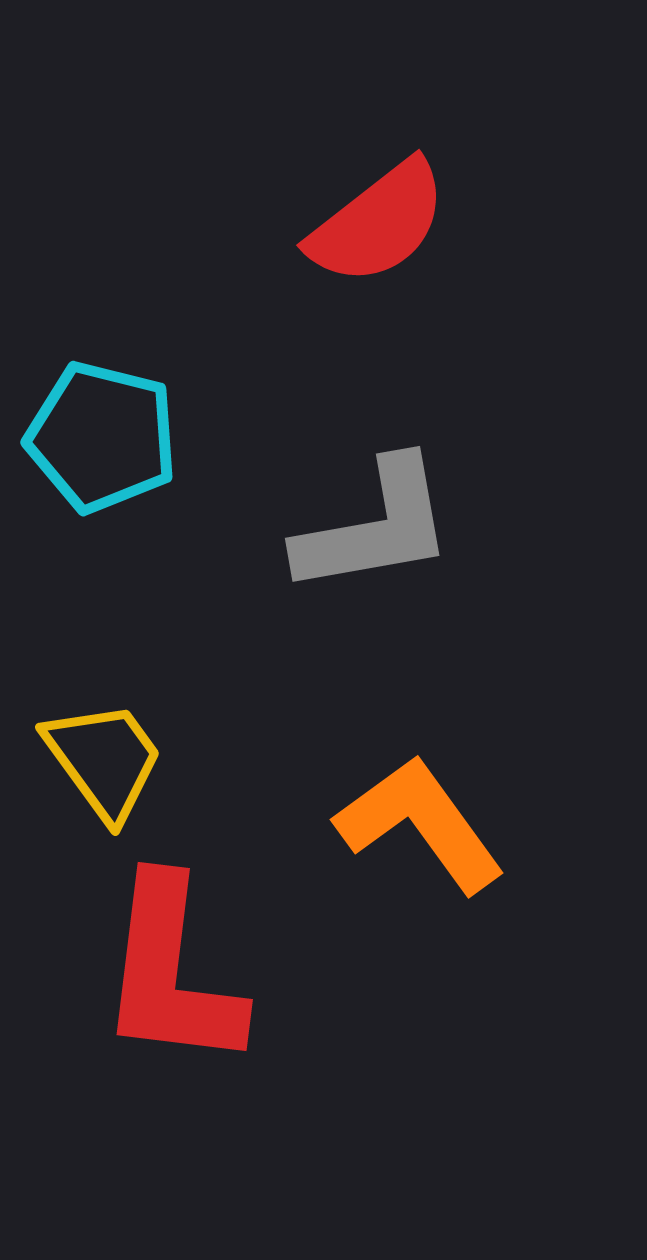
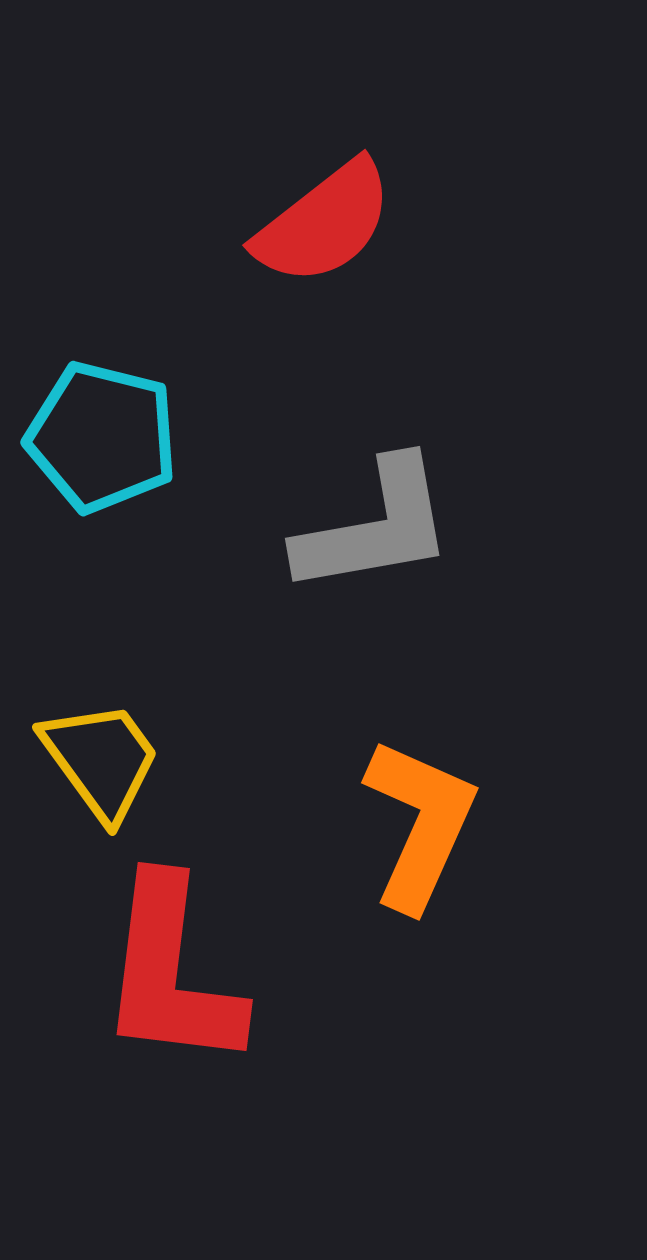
red semicircle: moved 54 px left
yellow trapezoid: moved 3 px left
orange L-shape: rotated 60 degrees clockwise
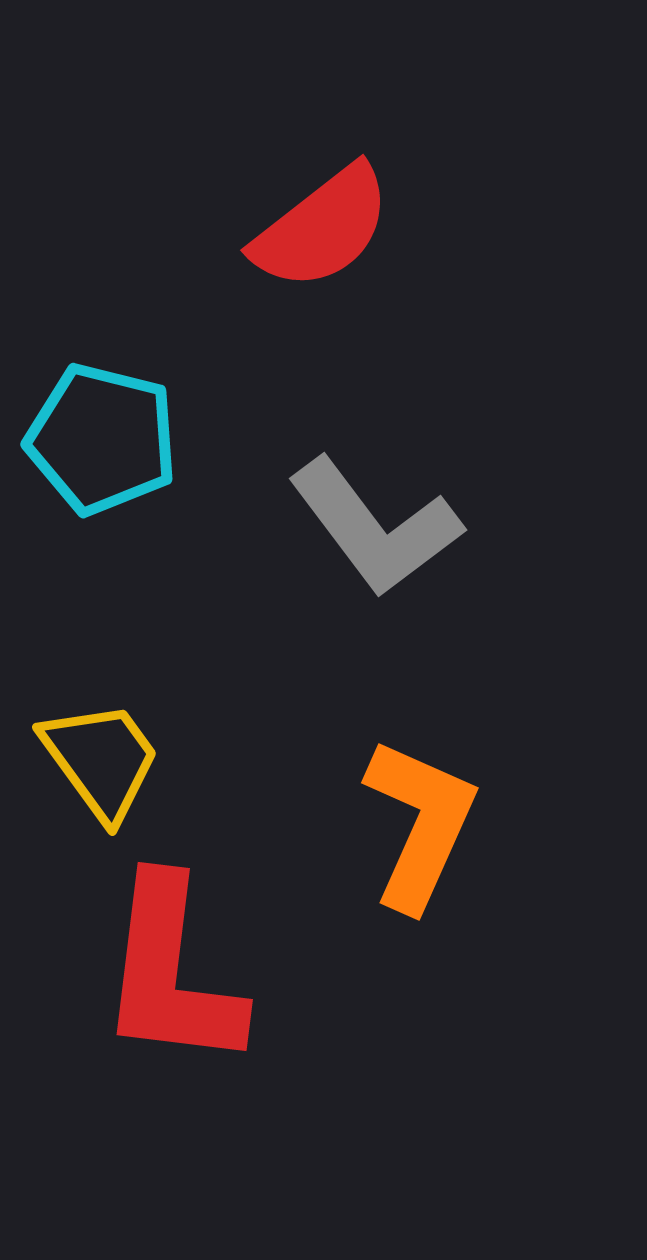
red semicircle: moved 2 px left, 5 px down
cyan pentagon: moved 2 px down
gray L-shape: rotated 63 degrees clockwise
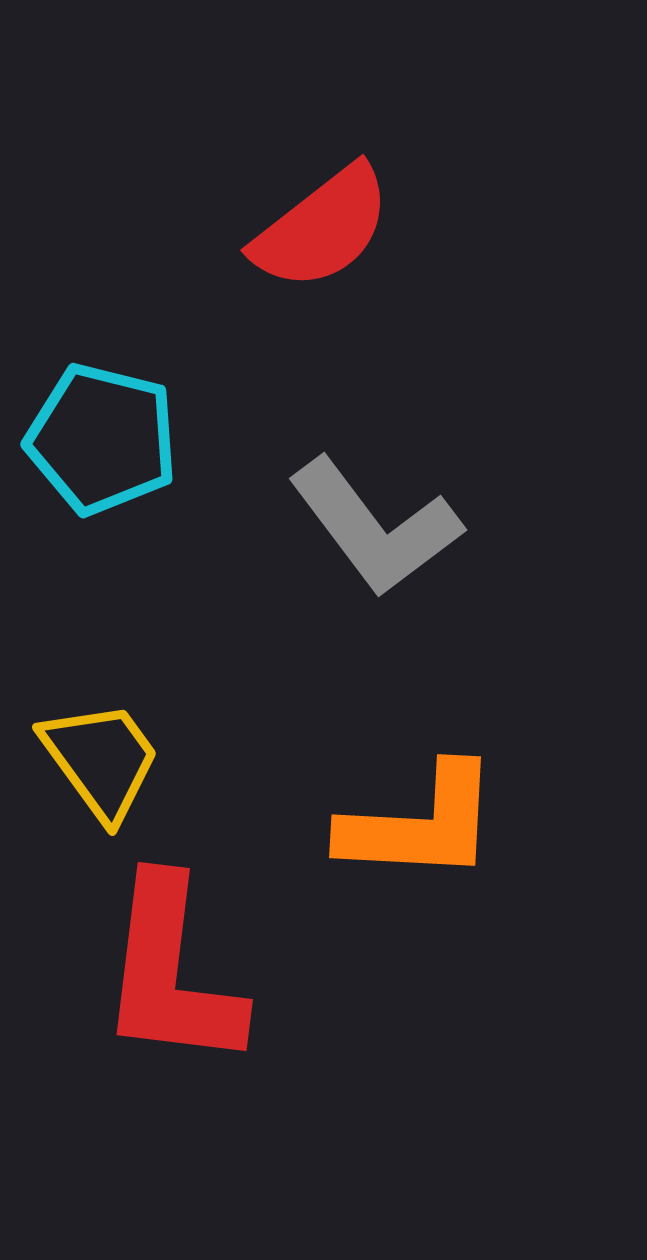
orange L-shape: rotated 69 degrees clockwise
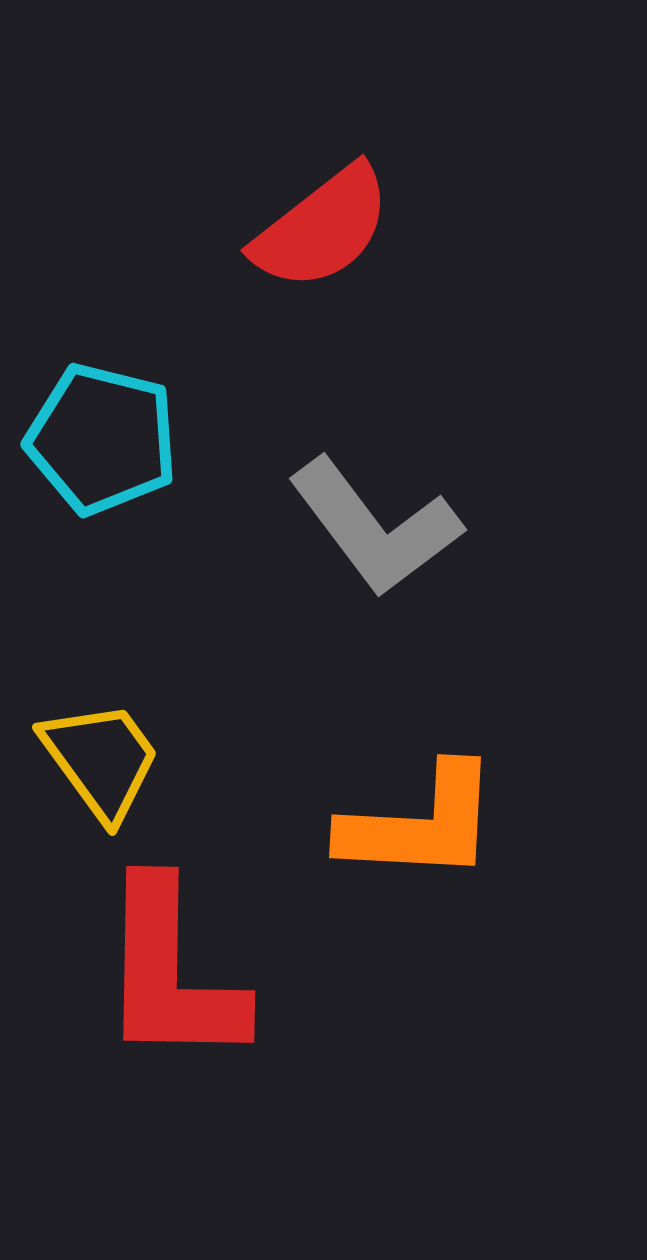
red L-shape: rotated 6 degrees counterclockwise
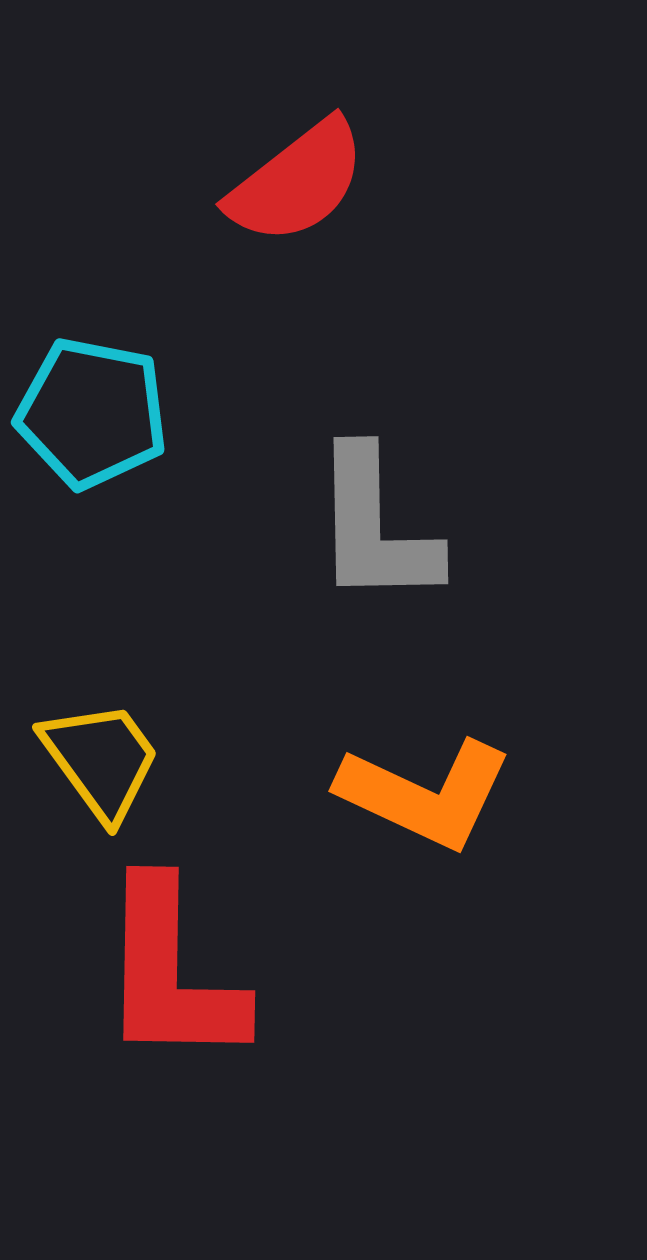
red semicircle: moved 25 px left, 46 px up
cyan pentagon: moved 10 px left, 26 px up; rotated 3 degrees counterclockwise
gray L-shape: rotated 36 degrees clockwise
orange L-shape: moved 5 px right, 30 px up; rotated 22 degrees clockwise
